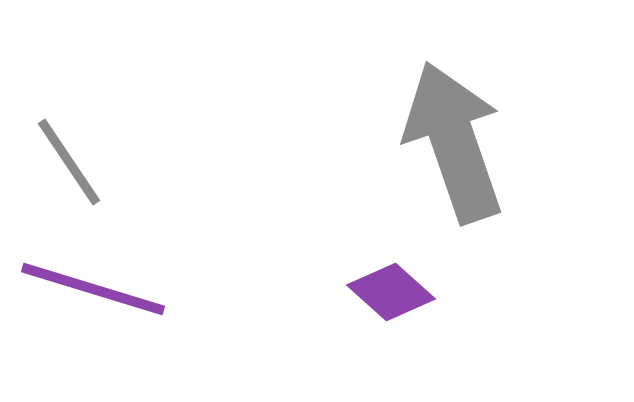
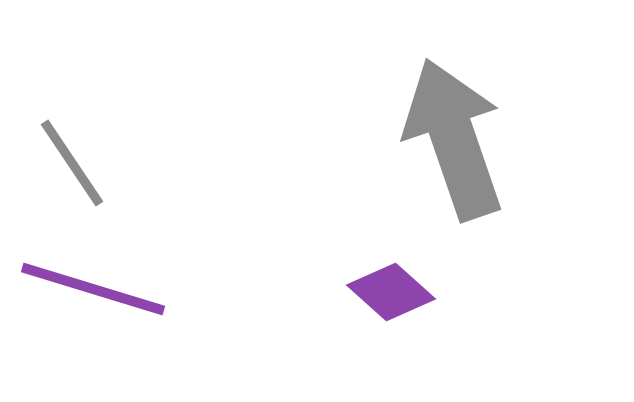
gray arrow: moved 3 px up
gray line: moved 3 px right, 1 px down
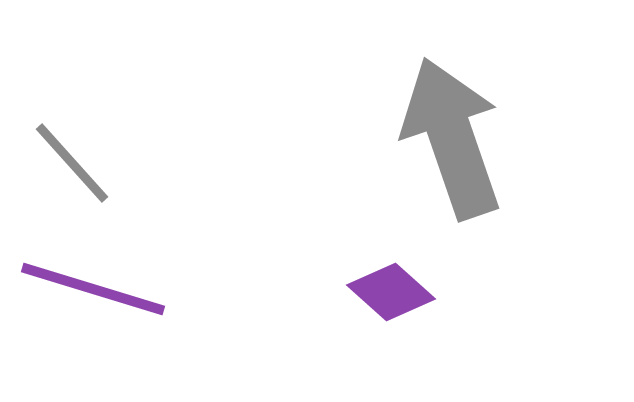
gray arrow: moved 2 px left, 1 px up
gray line: rotated 8 degrees counterclockwise
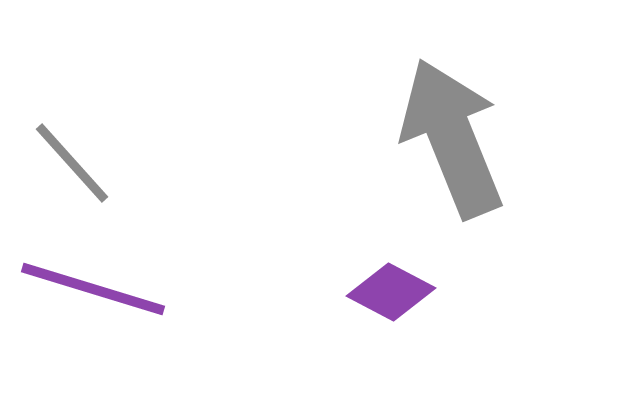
gray arrow: rotated 3 degrees counterclockwise
purple diamond: rotated 14 degrees counterclockwise
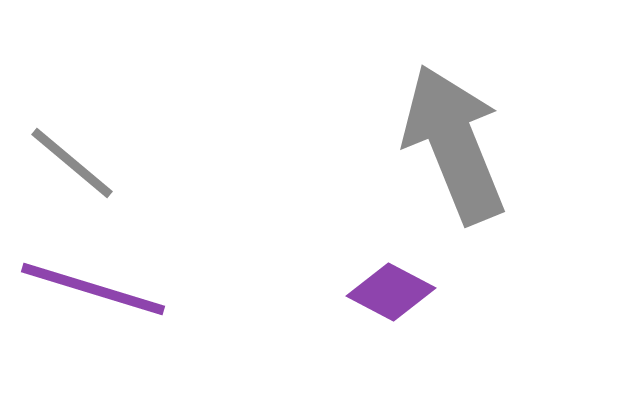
gray arrow: moved 2 px right, 6 px down
gray line: rotated 8 degrees counterclockwise
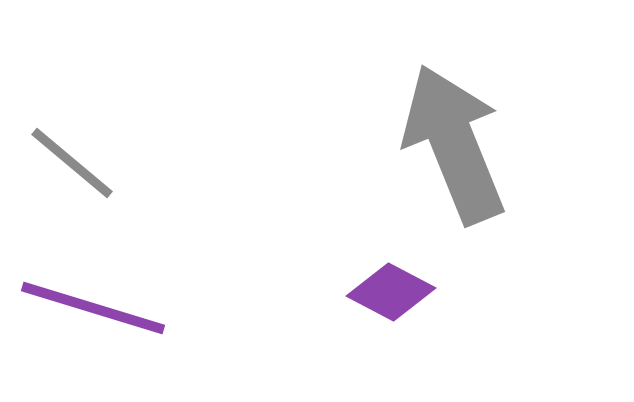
purple line: moved 19 px down
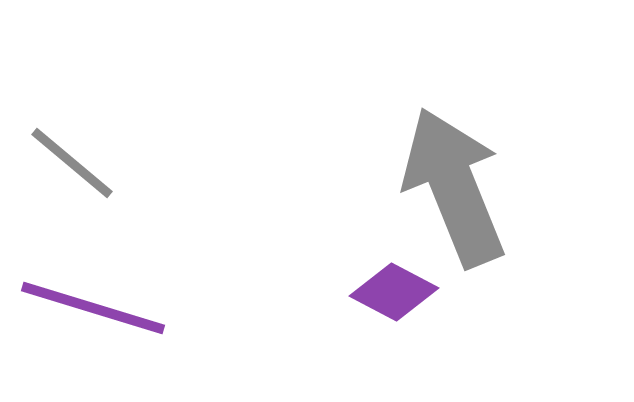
gray arrow: moved 43 px down
purple diamond: moved 3 px right
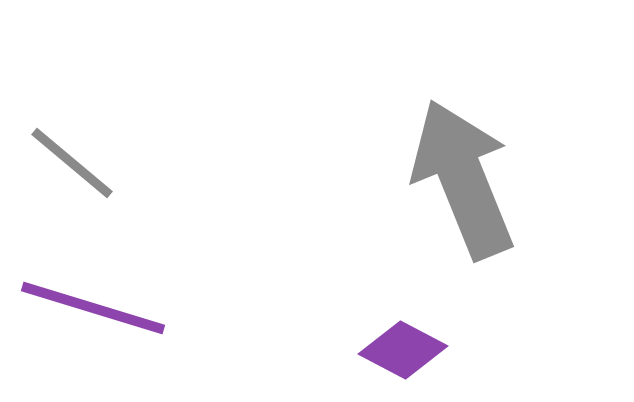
gray arrow: moved 9 px right, 8 px up
purple diamond: moved 9 px right, 58 px down
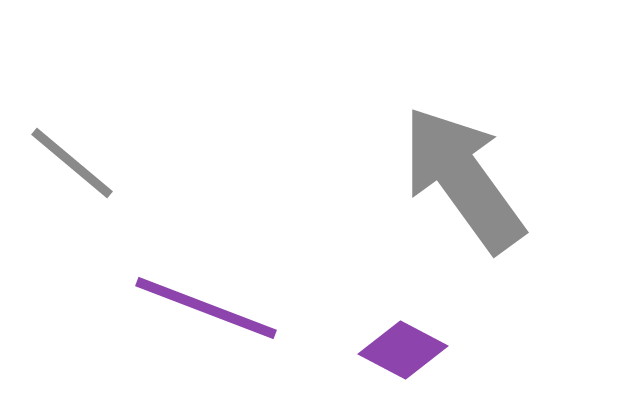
gray arrow: rotated 14 degrees counterclockwise
purple line: moved 113 px right; rotated 4 degrees clockwise
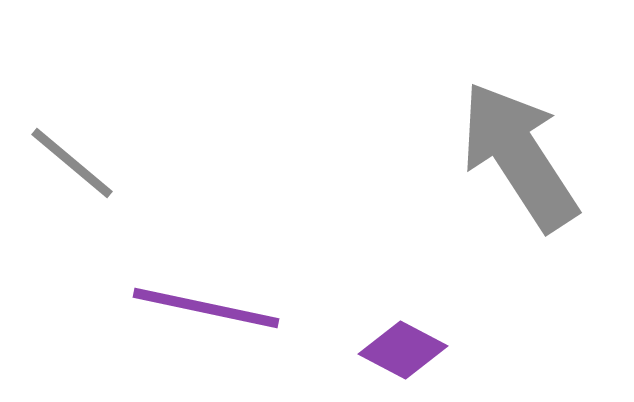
gray arrow: moved 56 px right, 23 px up; rotated 3 degrees clockwise
purple line: rotated 9 degrees counterclockwise
